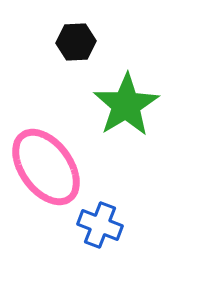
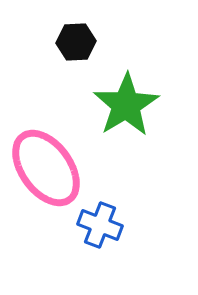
pink ellipse: moved 1 px down
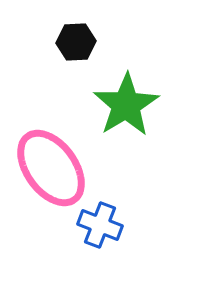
pink ellipse: moved 5 px right
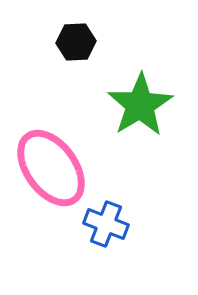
green star: moved 14 px right
blue cross: moved 6 px right, 1 px up
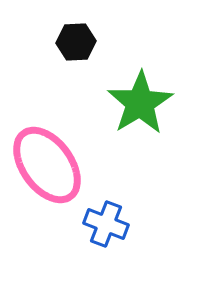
green star: moved 2 px up
pink ellipse: moved 4 px left, 3 px up
